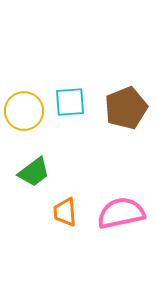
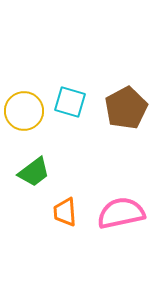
cyan square: rotated 20 degrees clockwise
brown pentagon: rotated 6 degrees counterclockwise
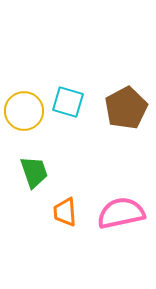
cyan square: moved 2 px left
green trapezoid: rotated 72 degrees counterclockwise
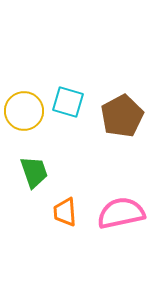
brown pentagon: moved 4 px left, 8 px down
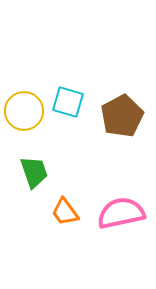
orange trapezoid: rotated 32 degrees counterclockwise
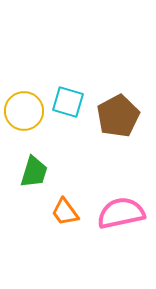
brown pentagon: moved 4 px left
green trapezoid: rotated 36 degrees clockwise
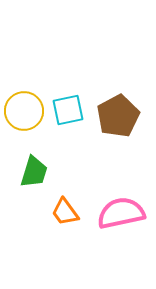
cyan square: moved 8 px down; rotated 28 degrees counterclockwise
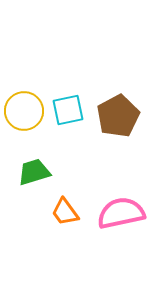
green trapezoid: rotated 124 degrees counterclockwise
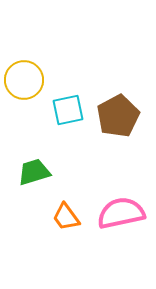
yellow circle: moved 31 px up
orange trapezoid: moved 1 px right, 5 px down
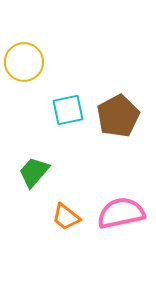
yellow circle: moved 18 px up
green trapezoid: rotated 32 degrees counterclockwise
orange trapezoid: rotated 16 degrees counterclockwise
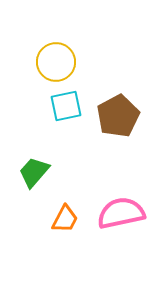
yellow circle: moved 32 px right
cyan square: moved 2 px left, 4 px up
orange trapezoid: moved 1 px left, 2 px down; rotated 100 degrees counterclockwise
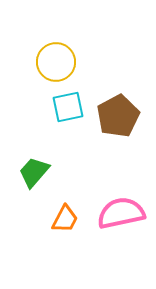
cyan square: moved 2 px right, 1 px down
